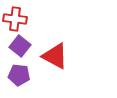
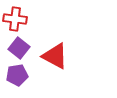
purple square: moved 1 px left, 2 px down
purple pentagon: moved 2 px left; rotated 15 degrees counterclockwise
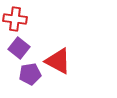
red triangle: moved 3 px right, 5 px down
purple pentagon: moved 13 px right, 1 px up
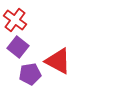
red cross: moved 1 px down; rotated 30 degrees clockwise
purple square: moved 1 px left, 1 px up
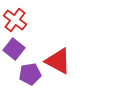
purple square: moved 4 px left, 2 px down
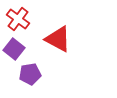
red cross: moved 3 px right, 1 px up
red triangle: moved 22 px up
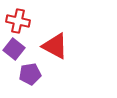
red cross: moved 2 px down; rotated 25 degrees counterclockwise
red triangle: moved 3 px left, 7 px down
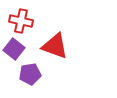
red cross: moved 3 px right
red triangle: rotated 8 degrees counterclockwise
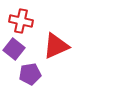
red triangle: moved 1 px right; rotated 44 degrees counterclockwise
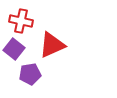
red triangle: moved 4 px left, 1 px up
